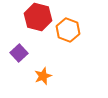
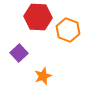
red hexagon: rotated 12 degrees counterclockwise
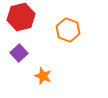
red hexagon: moved 17 px left; rotated 16 degrees counterclockwise
orange star: rotated 30 degrees counterclockwise
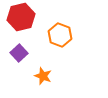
orange hexagon: moved 8 px left, 5 px down
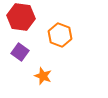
red hexagon: rotated 20 degrees clockwise
purple square: moved 1 px right, 1 px up; rotated 12 degrees counterclockwise
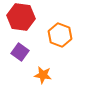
orange star: moved 1 px up; rotated 12 degrees counterclockwise
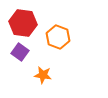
red hexagon: moved 2 px right, 6 px down
orange hexagon: moved 2 px left, 2 px down
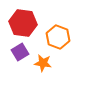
purple square: rotated 24 degrees clockwise
orange star: moved 12 px up
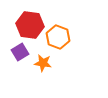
red hexagon: moved 7 px right, 2 px down
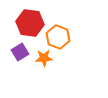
red hexagon: moved 2 px up
orange star: moved 1 px right, 5 px up; rotated 12 degrees counterclockwise
